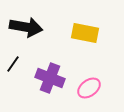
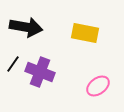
purple cross: moved 10 px left, 6 px up
pink ellipse: moved 9 px right, 2 px up
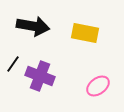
black arrow: moved 7 px right, 1 px up
purple cross: moved 4 px down
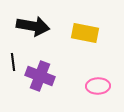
black line: moved 2 px up; rotated 42 degrees counterclockwise
pink ellipse: rotated 35 degrees clockwise
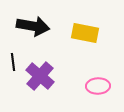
purple cross: rotated 20 degrees clockwise
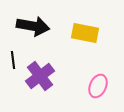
black line: moved 2 px up
purple cross: rotated 12 degrees clockwise
pink ellipse: rotated 65 degrees counterclockwise
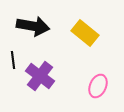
yellow rectangle: rotated 28 degrees clockwise
purple cross: rotated 16 degrees counterclockwise
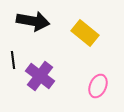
black arrow: moved 5 px up
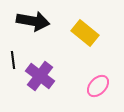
pink ellipse: rotated 20 degrees clockwise
